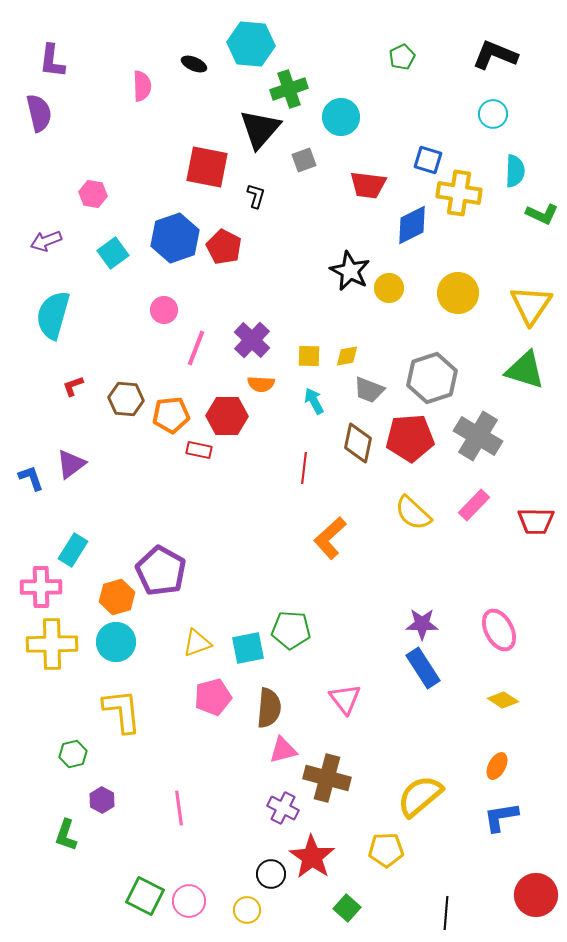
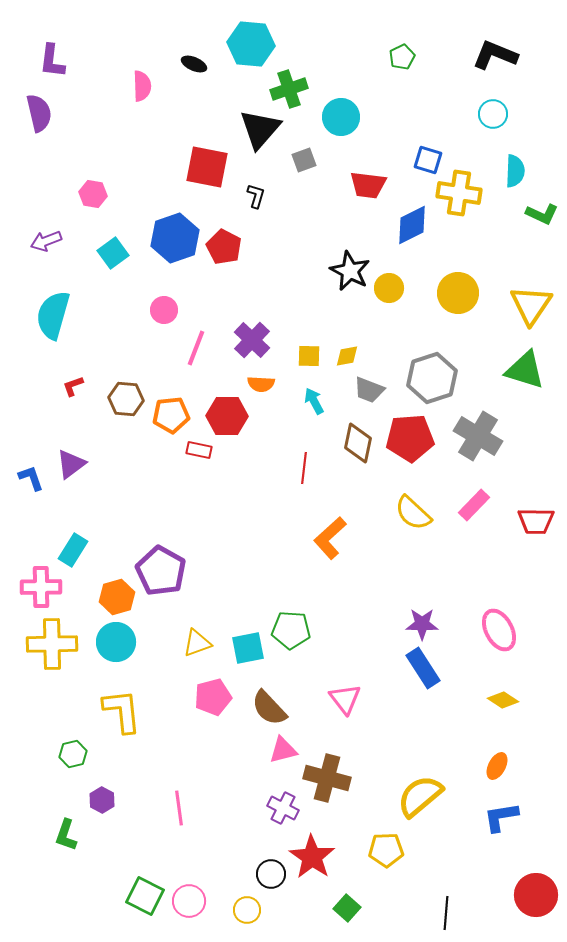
brown semicircle at (269, 708): rotated 132 degrees clockwise
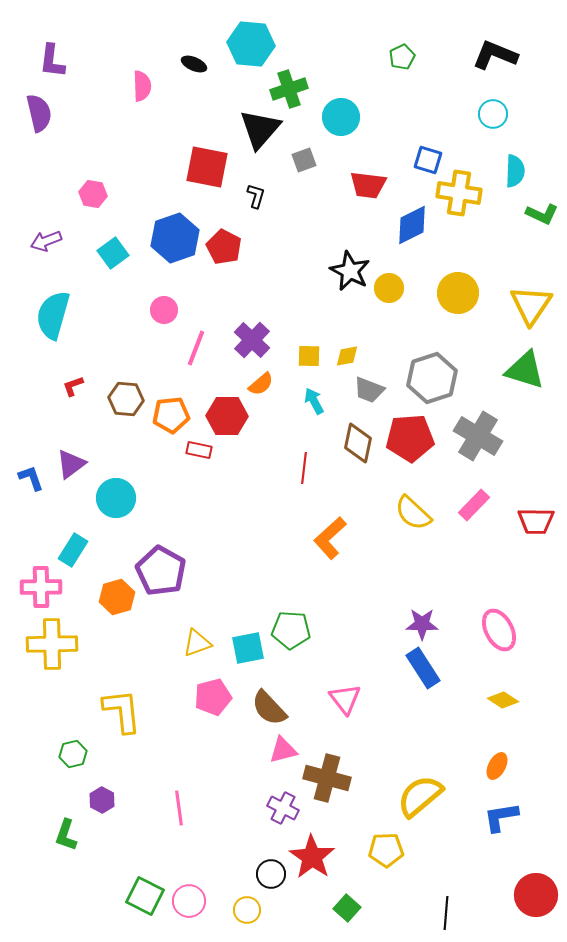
orange semicircle at (261, 384): rotated 44 degrees counterclockwise
cyan circle at (116, 642): moved 144 px up
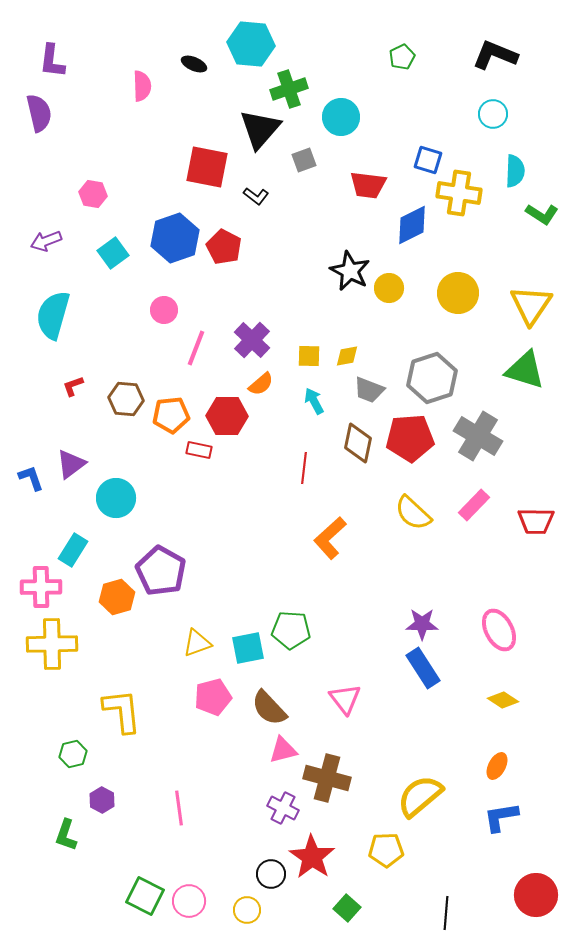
black L-shape at (256, 196): rotated 110 degrees clockwise
green L-shape at (542, 214): rotated 8 degrees clockwise
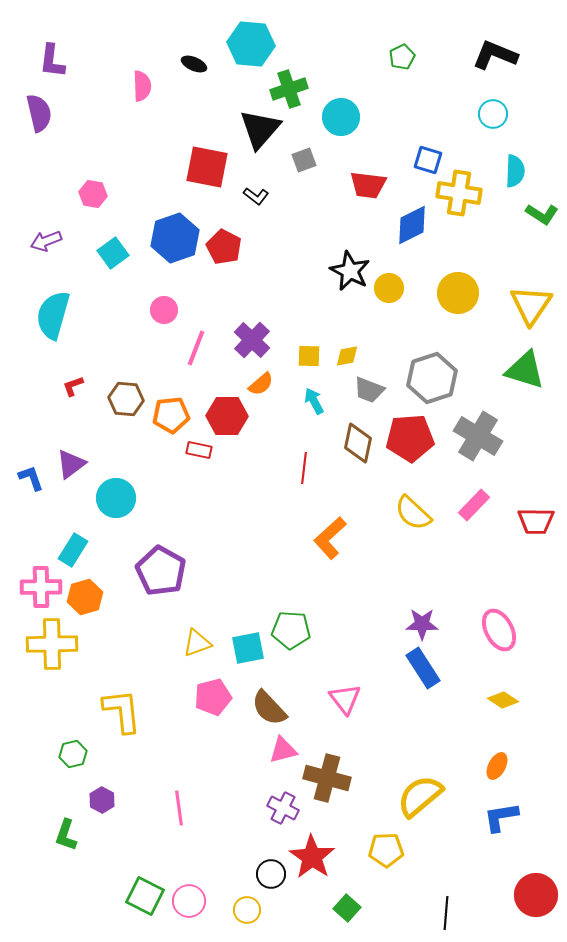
orange hexagon at (117, 597): moved 32 px left
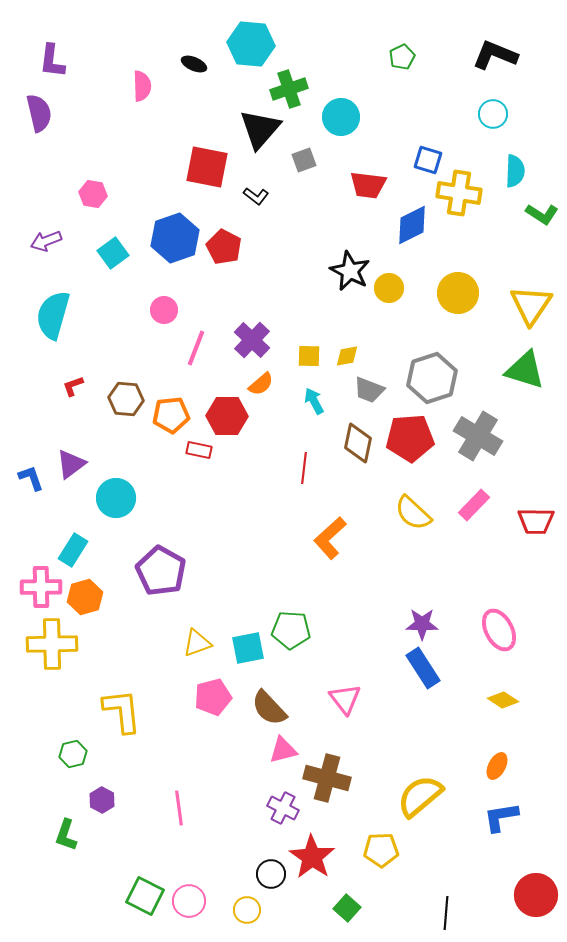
yellow pentagon at (386, 850): moved 5 px left
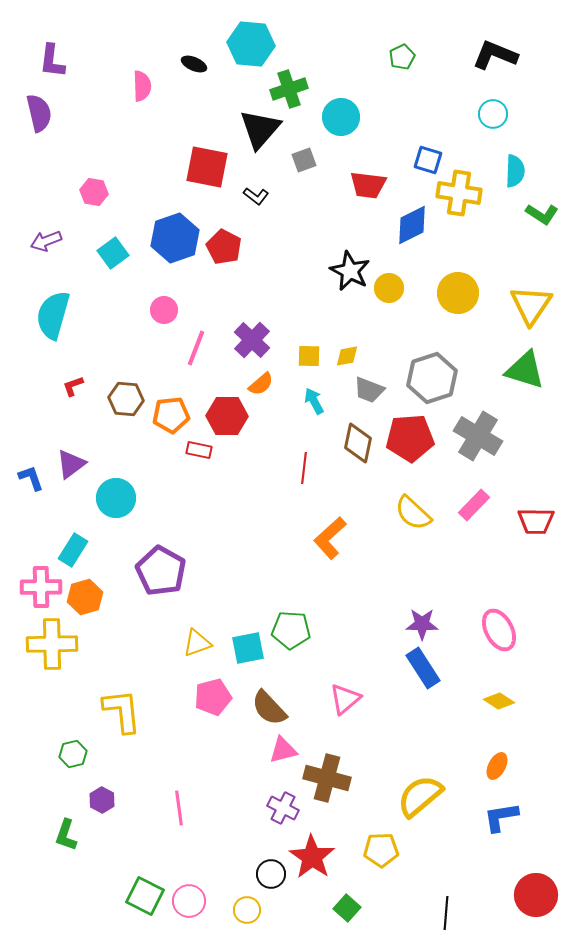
pink hexagon at (93, 194): moved 1 px right, 2 px up
pink triangle at (345, 699): rotated 28 degrees clockwise
yellow diamond at (503, 700): moved 4 px left, 1 px down
